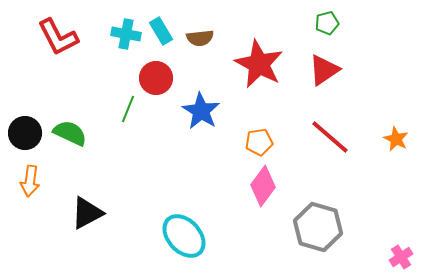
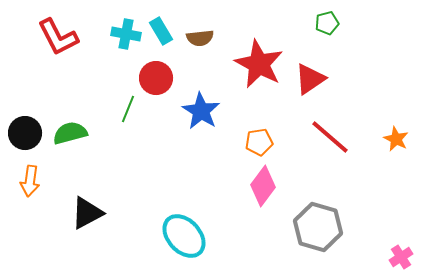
red triangle: moved 14 px left, 9 px down
green semicircle: rotated 40 degrees counterclockwise
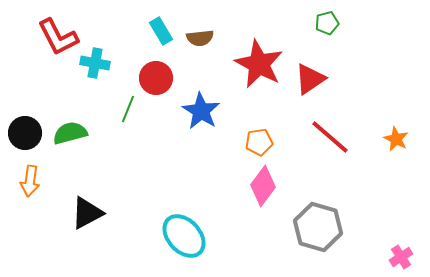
cyan cross: moved 31 px left, 29 px down
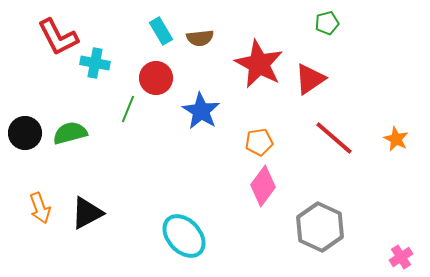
red line: moved 4 px right, 1 px down
orange arrow: moved 10 px right, 27 px down; rotated 28 degrees counterclockwise
gray hexagon: moved 2 px right; rotated 9 degrees clockwise
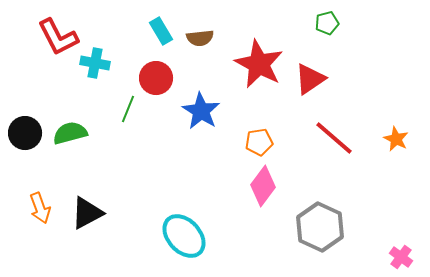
pink cross: rotated 20 degrees counterclockwise
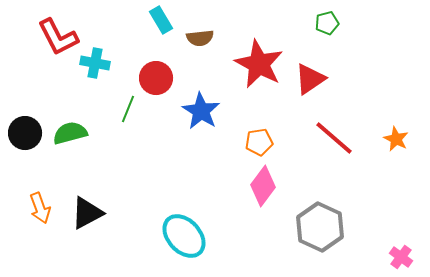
cyan rectangle: moved 11 px up
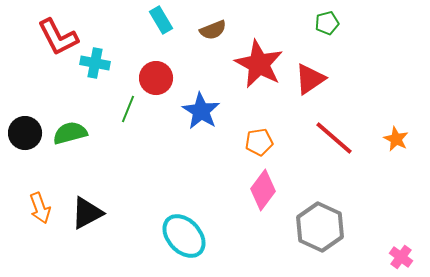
brown semicircle: moved 13 px right, 8 px up; rotated 16 degrees counterclockwise
pink diamond: moved 4 px down
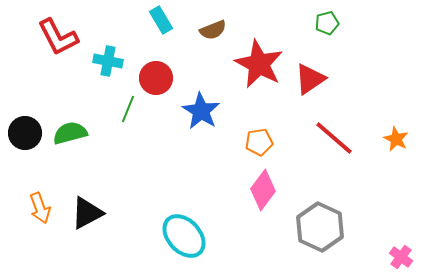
cyan cross: moved 13 px right, 2 px up
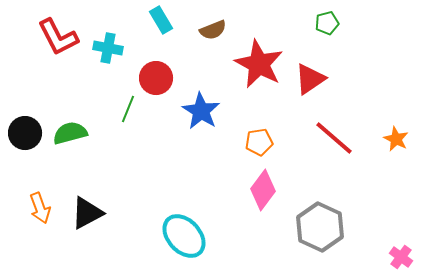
cyan cross: moved 13 px up
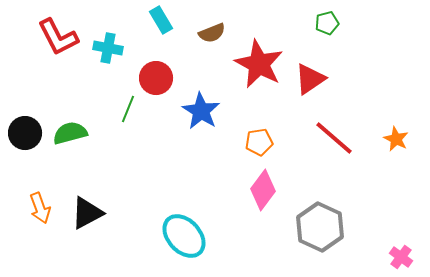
brown semicircle: moved 1 px left, 3 px down
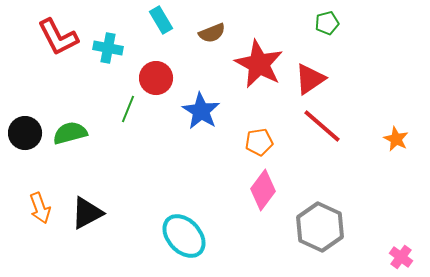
red line: moved 12 px left, 12 px up
